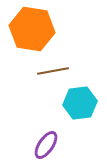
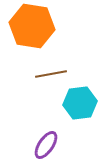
orange hexagon: moved 3 px up
brown line: moved 2 px left, 3 px down
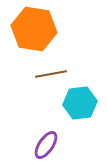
orange hexagon: moved 2 px right, 3 px down
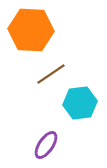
orange hexagon: moved 3 px left, 1 px down; rotated 6 degrees counterclockwise
brown line: rotated 24 degrees counterclockwise
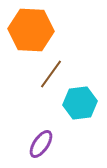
brown line: rotated 20 degrees counterclockwise
purple ellipse: moved 5 px left, 1 px up
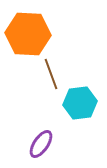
orange hexagon: moved 3 px left, 4 px down
brown line: rotated 56 degrees counterclockwise
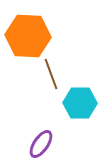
orange hexagon: moved 2 px down
cyan hexagon: rotated 8 degrees clockwise
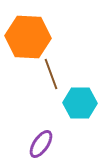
orange hexagon: moved 1 px down
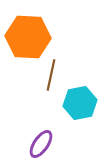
brown line: moved 1 px down; rotated 32 degrees clockwise
cyan hexagon: rotated 12 degrees counterclockwise
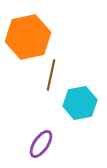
orange hexagon: rotated 15 degrees counterclockwise
